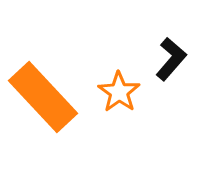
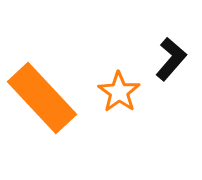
orange rectangle: moved 1 px left, 1 px down
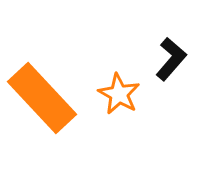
orange star: moved 2 px down; rotated 6 degrees counterclockwise
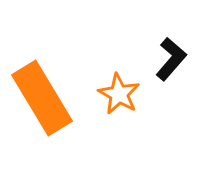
orange rectangle: rotated 12 degrees clockwise
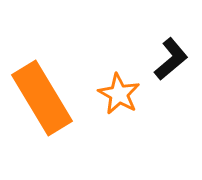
black L-shape: rotated 9 degrees clockwise
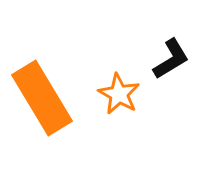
black L-shape: rotated 9 degrees clockwise
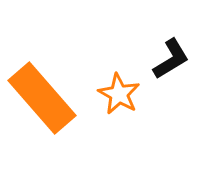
orange rectangle: rotated 10 degrees counterclockwise
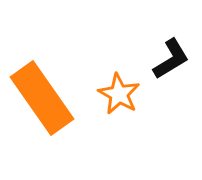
orange rectangle: rotated 6 degrees clockwise
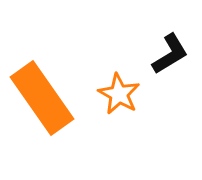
black L-shape: moved 1 px left, 5 px up
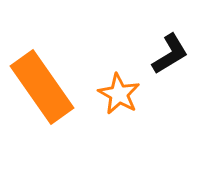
orange rectangle: moved 11 px up
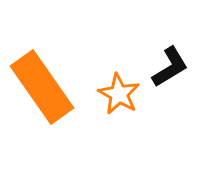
black L-shape: moved 13 px down
